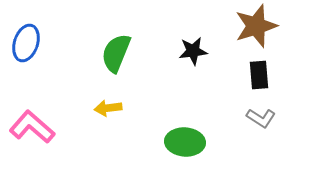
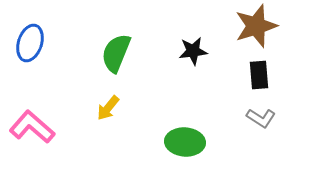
blue ellipse: moved 4 px right
yellow arrow: rotated 44 degrees counterclockwise
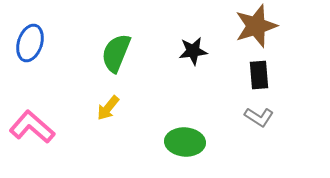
gray L-shape: moved 2 px left, 1 px up
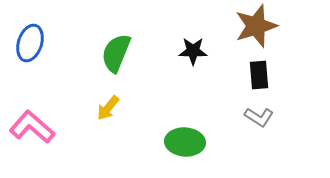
black star: rotated 8 degrees clockwise
